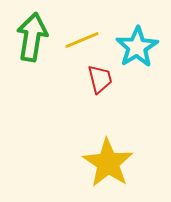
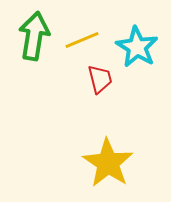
green arrow: moved 2 px right, 1 px up
cyan star: rotated 9 degrees counterclockwise
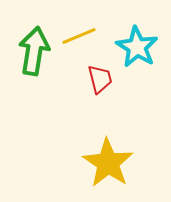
green arrow: moved 15 px down
yellow line: moved 3 px left, 4 px up
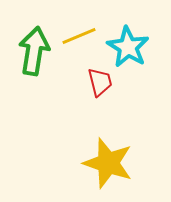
cyan star: moved 9 px left
red trapezoid: moved 3 px down
yellow star: rotated 15 degrees counterclockwise
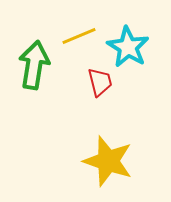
green arrow: moved 14 px down
yellow star: moved 2 px up
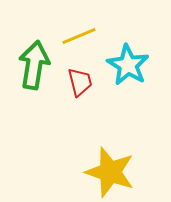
cyan star: moved 18 px down
red trapezoid: moved 20 px left
yellow star: moved 2 px right, 11 px down
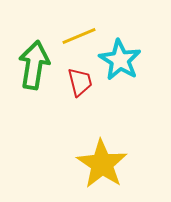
cyan star: moved 8 px left, 5 px up
yellow star: moved 8 px left, 8 px up; rotated 15 degrees clockwise
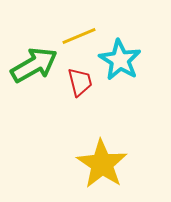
green arrow: rotated 51 degrees clockwise
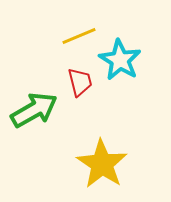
green arrow: moved 45 px down
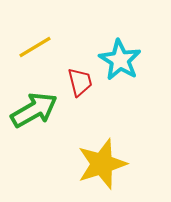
yellow line: moved 44 px left, 11 px down; rotated 8 degrees counterclockwise
yellow star: rotated 21 degrees clockwise
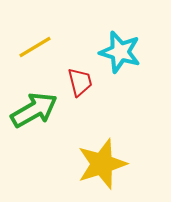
cyan star: moved 8 px up; rotated 15 degrees counterclockwise
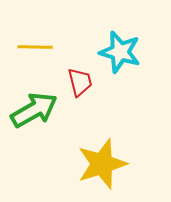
yellow line: rotated 32 degrees clockwise
